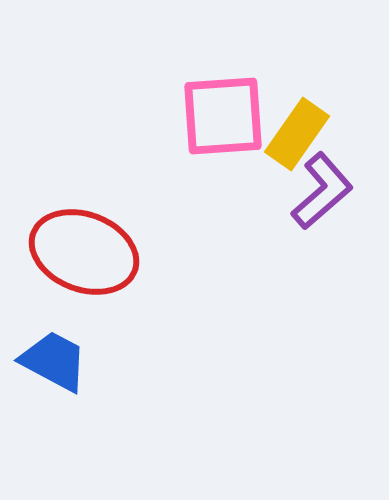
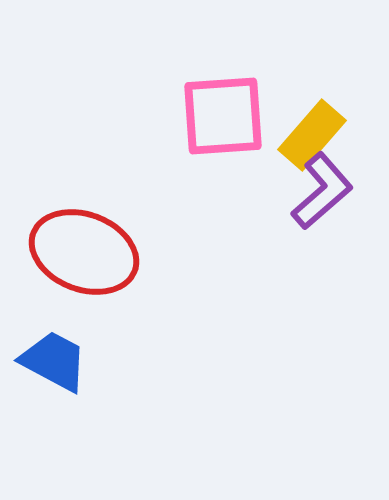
yellow rectangle: moved 15 px right, 1 px down; rotated 6 degrees clockwise
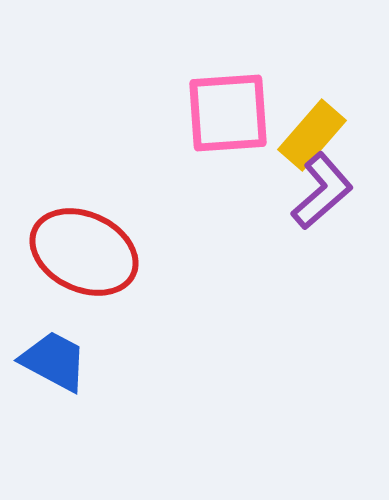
pink square: moved 5 px right, 3 px up
red ellipse: rotated 4 degrees clockwise
